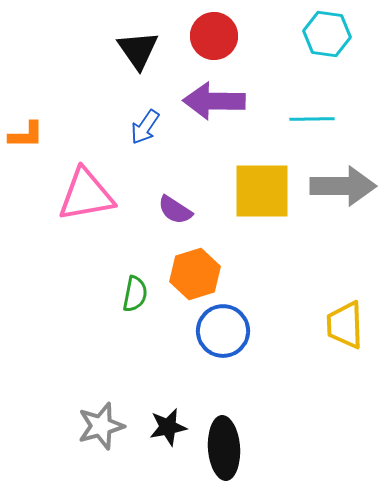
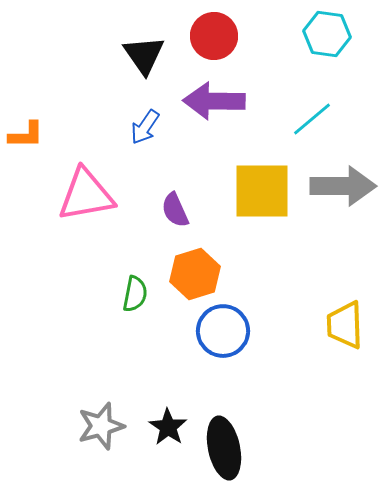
black triangle: moved 6 px right, 5 px down
cyan line: rotated 39 degrees counterclockwise
purple semicircle: rotated 33 degrees clockwise
black star: rotated 27 degrees counterclockwise
black ellipse: rotated 8 degrees counterclockwise
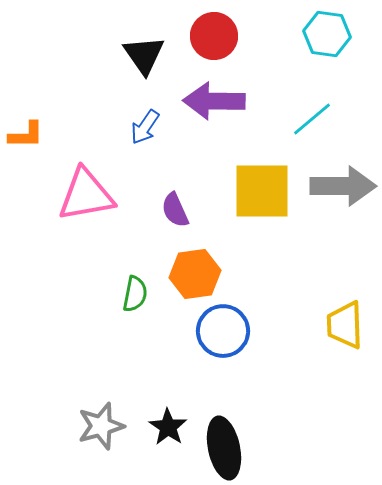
orange hexagon: rotated 9 degrees clockwise
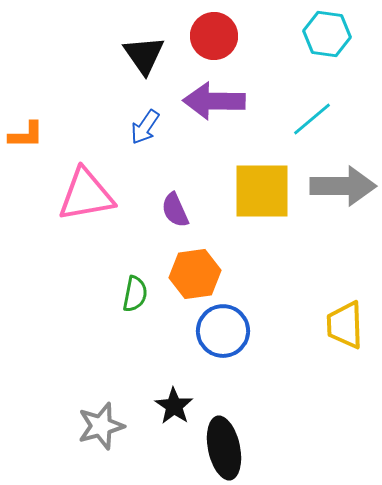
black star: moved 6 px right, 21 px up
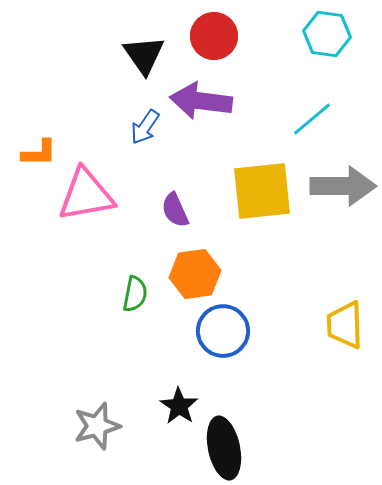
purple arrow: moved 13 px left; rotated 6 degrees clockwise
orange L-shape: moved 13 px right, 18 px down
yellow square: rotated 6 degrees counterclockwise
black star: moved 5 px right
gray star: moved 4 px left
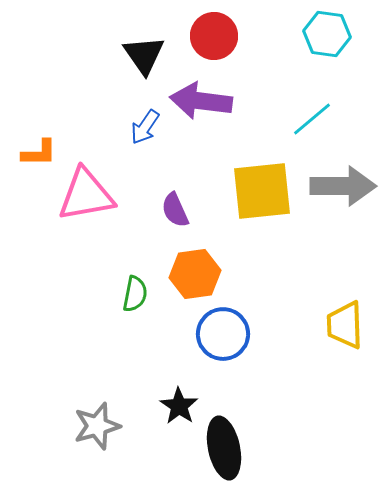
blue circle: moved 3 px down
